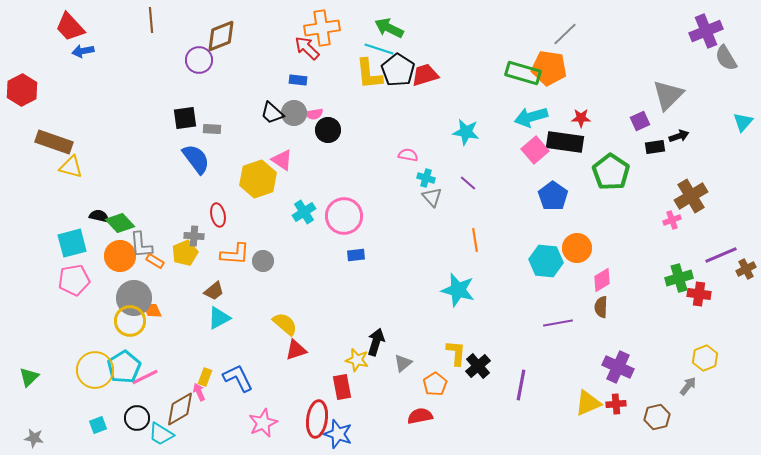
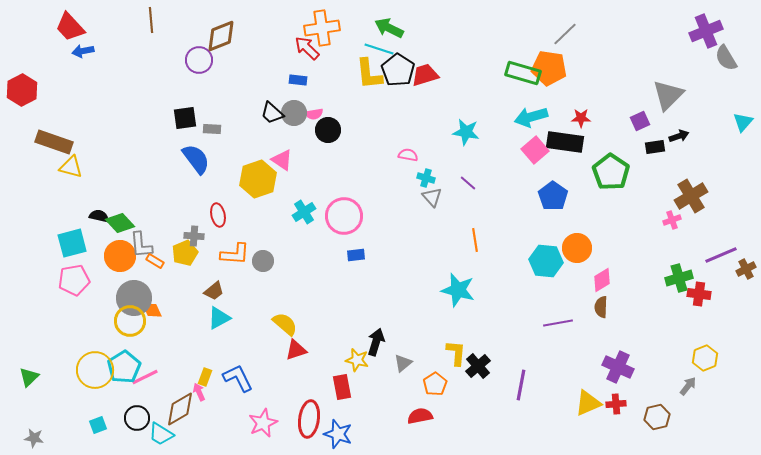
red ellipse at (317, 419): moved 8 px left
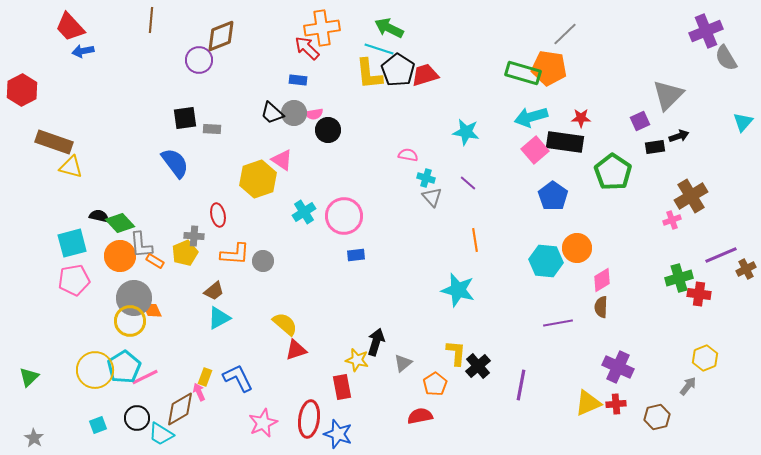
brown line at (151, 20): rotated 10 degrees clockwise
blue semicircle at (196, 159): moved 21 px left, 4 px down
green pentagon at (611, 172): moved 2 px right
gray star at (34, 438): rotated 24 degrees clockwise
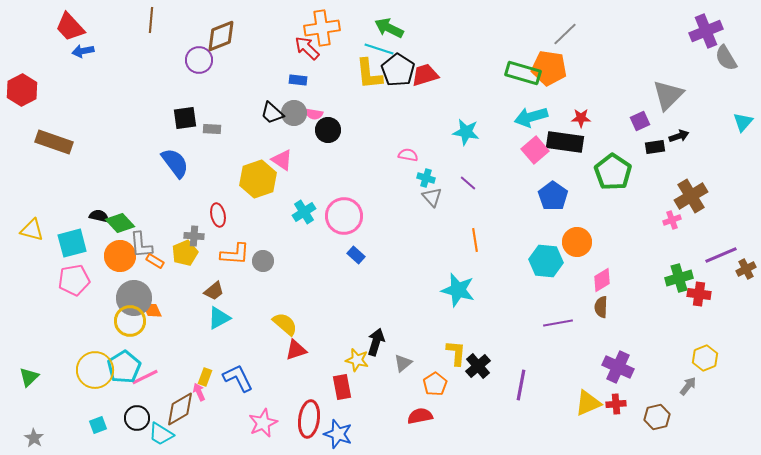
pink semicircle at (314, 114): rotated 18 degrees clockwise
yellow triangle at (71, 167): moved 39 px left, 63 px down
orange circle at (577, 248): moved 6 px up
blue rectangle at (356, 255): rotated 48 degrees clockwise
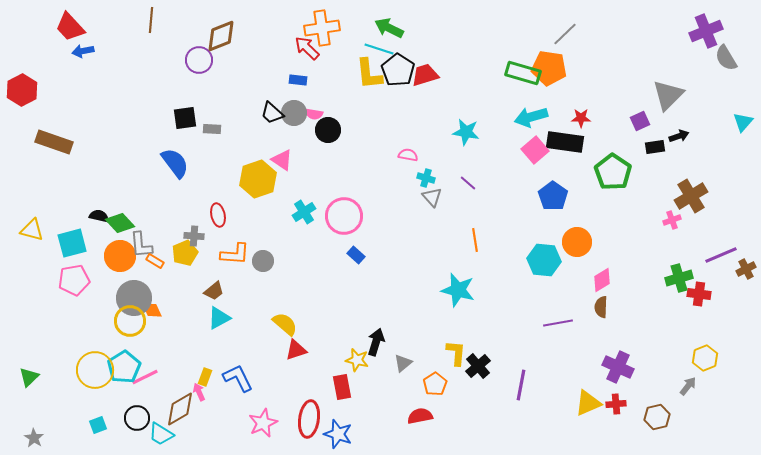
cyan hexagon at (546, 261): moved 2 px left, 1 px up
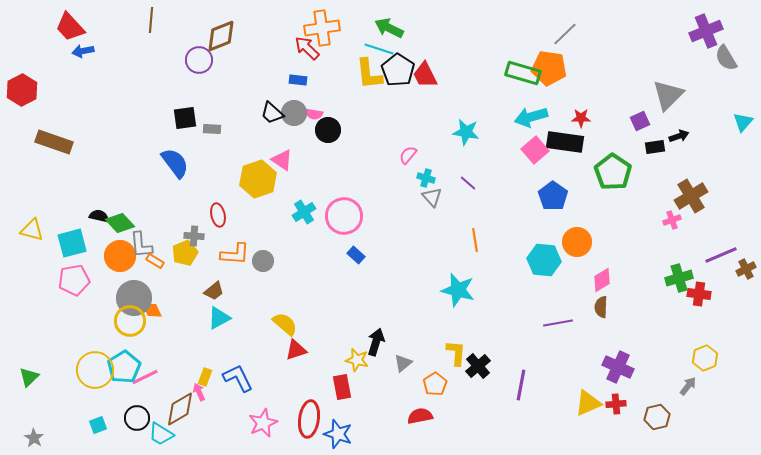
red trapezoid at (425, 75): rotated 100 degrees counterclockwise
pink semicircle at (408, 155): rotated 60 degrees counterclockwise
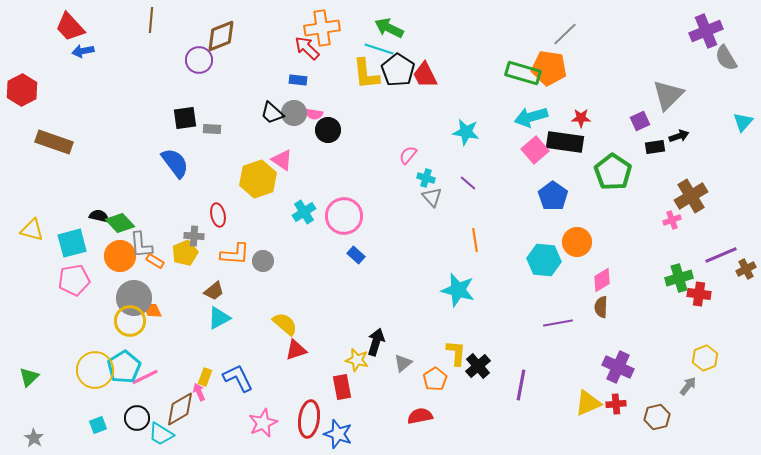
yellow L-shape at (369, 74): moved 3 px left
orange pentagon at (435, 384): moved 5 px up
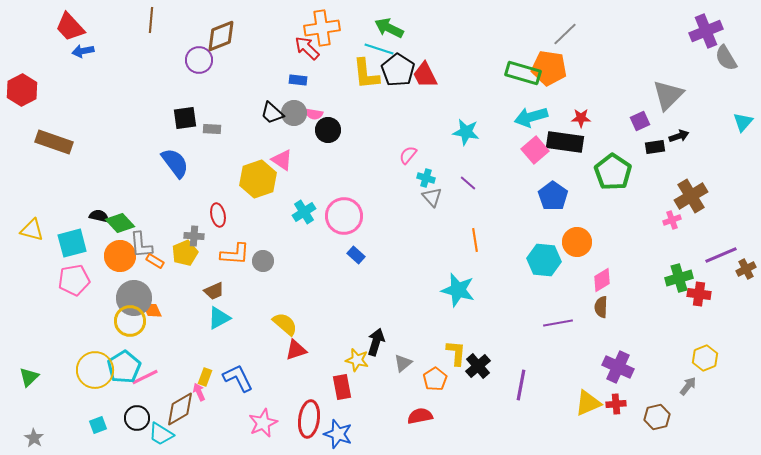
brown trapezoid at (214, 291): rotated 15 degrees clockwise
